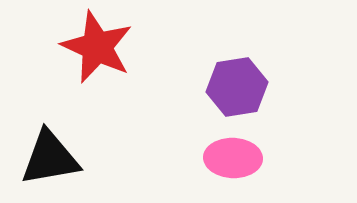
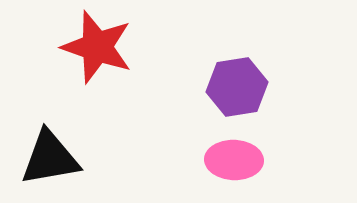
red star: rotated 6 degrees counterclockwise
pink ellipse: moved 1 px right, 2 px down
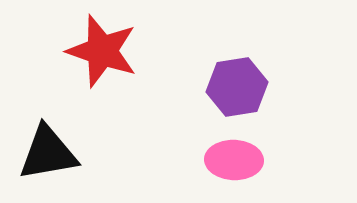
red star: moved 5 px right, 4 px down
black triangle: moved 2 px left, 5 px up
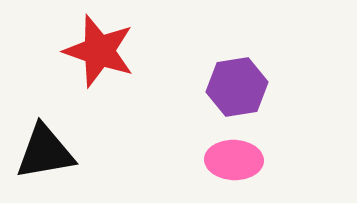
red star: moved 3 px left
black triangle: moved 3 px left, 1 px up
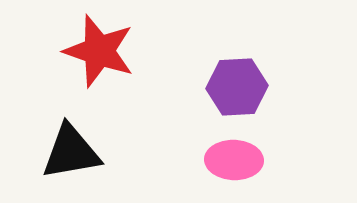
purple hexagon: rotated 6 degrees clockwise
black triangle: moved 26 px right
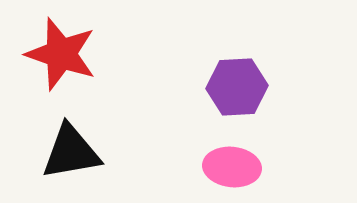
red star: moved 38 px left, 3 px down
pink ellipse: moved 2 px left, 7 px down; rotated 4 degrees clockwise
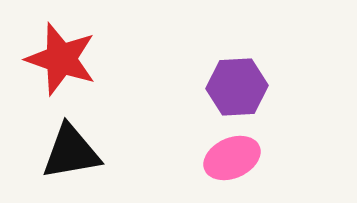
red star: moved 5 px down
pink ellipse: moved 9 px up; rotated 30 degrees counterclockwise
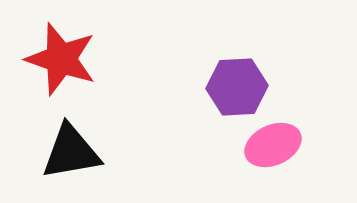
pink ellipse: moved 41 px right, 13 px up
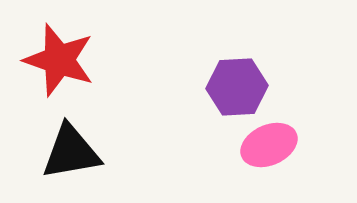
red star: moved 2 px left, 1 px down
pink ellipse: moved 4 px left
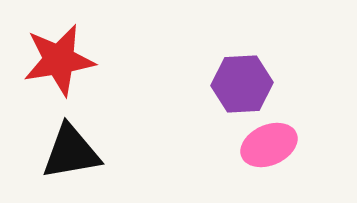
red star: rotated 28 degrees counterclockwise
purple hexagon: moved 5 px right, 3 px up
